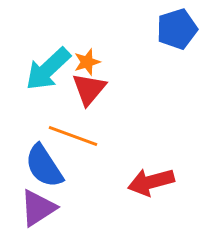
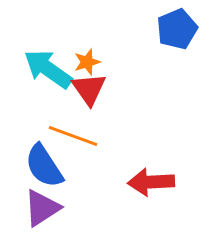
blue pentagon: rotated 6 degrees counterclockwise
cyan arrow: rotated 78 degrees clockwise
red triangle: rotated 15 degrees counterclockwise
red arrow: rotated 12 degrees clockwise
purple triangle: moved 4 px right
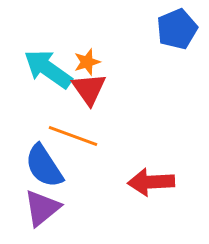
purple triangle: rotated 6 degrees counterclockwise
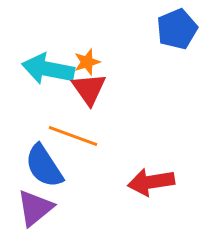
cyan arrow: rotated 24 degrees counterclockwise
red arrow: rotated 6 degrees counterclockwise
purple triangle: moved 7 px left
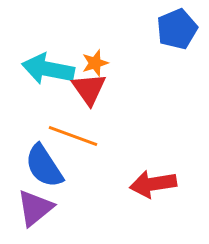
orange star: moved 8 px right, 1 px down
red arrow: moved 2 px right, 2 px down
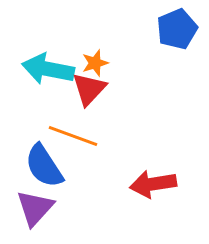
red triangle: rotated 18 degrees clockwise
purple triangle: rotated 9 degrees counterclockwise
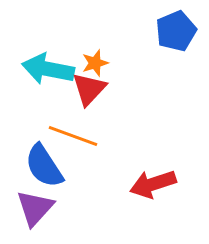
blue pentagon: moved 1 px left, 2 px down
red arrow: rotated 9 degrees counterclockwise
